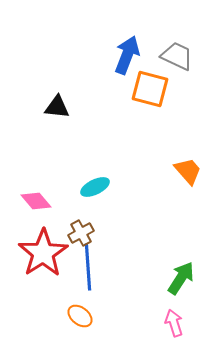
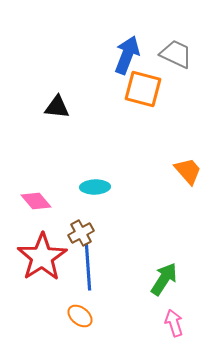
gray trapezoid: moved 1 px left, 2 px up
orange square: moved 7 px left
cyan ellipse: rotated 24 degrees clockwise
red star: moved 1 px left, 4 px down
green arrow: moved 17 px left, 1 px down
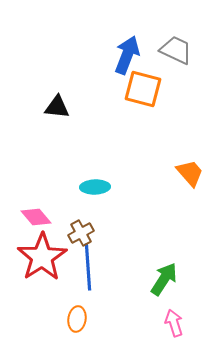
gray trapezoid: moved 4 px up
orange trapezoid: moved 2 px right, 2 px down
pink diamond: moved 16 px down
orange ellipse: moved 3 px left, 3 px down; rotated 60 degrees clockwise
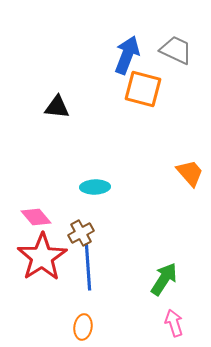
orange ellipse: moved 6 px right, 8 px down
